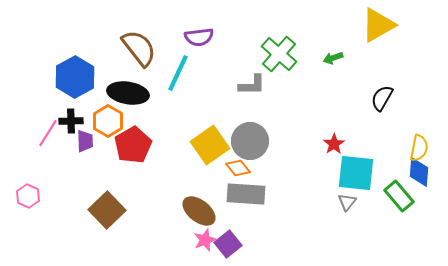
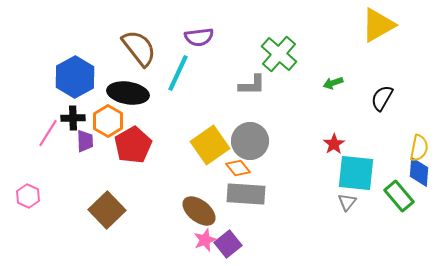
green arrow: moved 25 px down
black cross: moved 2 px right, 3 px up
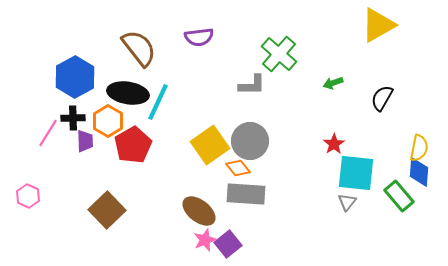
cyan line: moved 20 px left, 29 px down
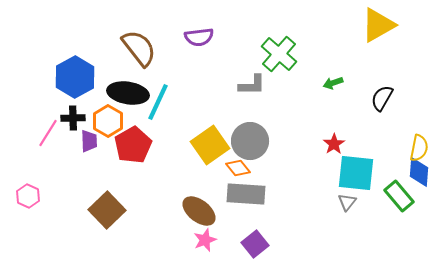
purple trapezoid: moved 4 px right
purple square: moved 27 px right
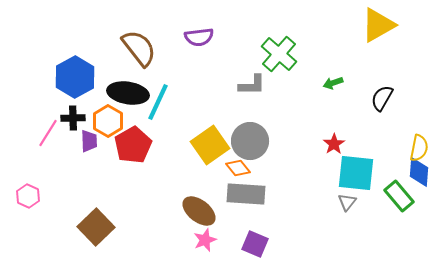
brown square: moved 11 px left, 17 px down
purple square: rotated 28 degrees counterclockwise
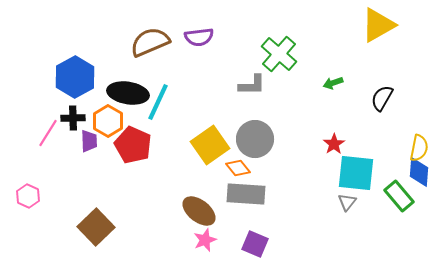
brown semicircle: moved 11 px right, 6 px up; rotated 75 degrees counterclockwise
gray circle: moved 5 px right, 2 px up
red pentagon: rotated 18 degrees counterclockwise
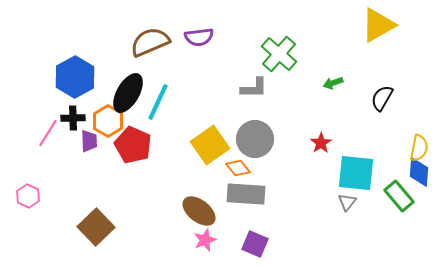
gray L-shape: moved 2 px right, 3 px down
black ellipse: rotated 69 degrees counterclockwise
red star: moved 13 px left, 1 px up
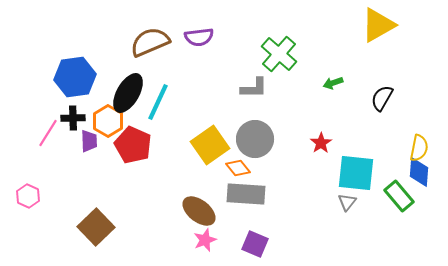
blue hexagon: rotated 21 degrees clockwise
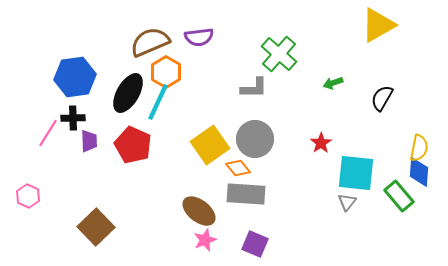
orange hexagon: moved 58 px right, 49 px up
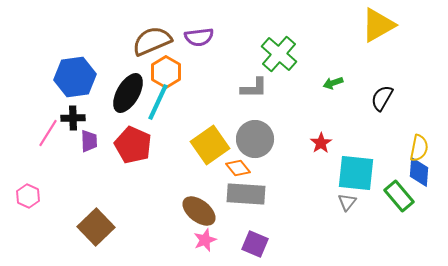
brown semicircle: moved 2 px right, 1 px up
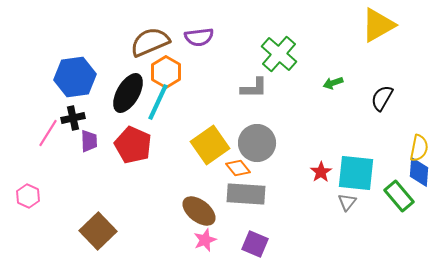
brown semicircle: moved 2 px left, 1 px down
black cross: rotated 10 degrees counterclockwise
gray circle: moved 2 px right, 4 px down
red star: moved 29 px down
brown square: moved 2 px right, 4 px down
